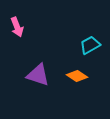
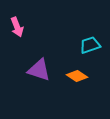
cyan trapezoid: rotated 10 degrees clockwise
purple triangle: moved 1 px right, 5 px up
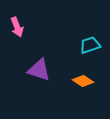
orange diamond: moved 6 px right, 5 px down
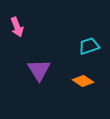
cyan trapezoid: moved 1 px left, 1 px down
purple triangle: rotated 40 degrees clockwise
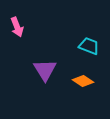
cyan trapezoid: rotated 40 degrees clockwise
purple triangle: moved 6 px right
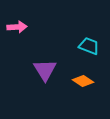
pink arrow: rotated 72 degrees counterclockwise
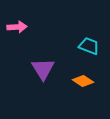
purple triangle: moved 2 px left, 1 px up
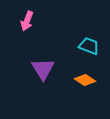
pink arrow: moved 10 px right, 6 px up; rotated 114 degrees clockwise
orange diamond: moved 2 px right, 1 px up
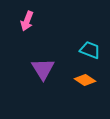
cyan trapezoid: moved 1 px right, 4 px down
